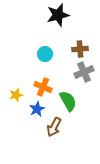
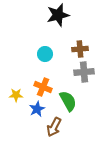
gray cross: rotated 18 degrees clockwise
yellow star: rotated 16 degrees clockwise
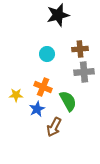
cyan circle: moved 2 px right
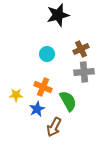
brown cross: moved 1 px right; rotated 21 degrees counterclockwise
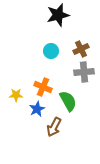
cyan circle: moved 4 px right, 3 px up
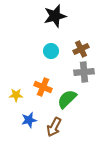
black star: moved 3 px left, 1 px down
green semicircle: moved 1 px left, 2 px up; rotated 105 degrees counterclockwise
blue star: moved 8 px left, 11 px down; rotated 14 degrees clockwise
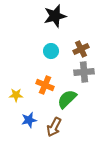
orange cross: moved 2 px right, 2 px up
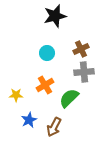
cyan circle: moved 4 px left, 2 px down
orange cross: rotated 36 degrees clockwise
green semicircle: moved 2 px right, 1 px up
blue star: rotated 14 degrees counterclockwise
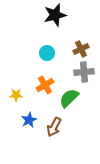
black star: moved 1 px up
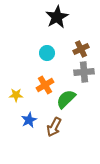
black star: moved 2 px right, 2 px down; rotated 15 degrees counterclockwise
green semicircle: moved 3 px left, 1 px down
